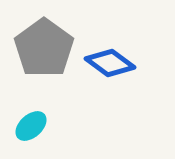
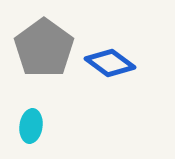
cyan ellipse: rotated 40 degrees counterclockwise
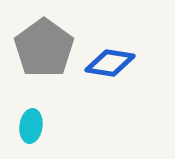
blue diamond: rotated 27 degrees counterclockwise
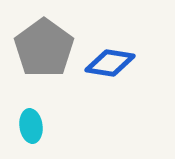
cyan ellipse: rotated 16 degrees counterclockwise
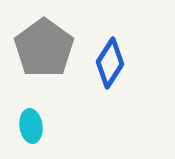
blue diamond: rotated 66 degrees counterclockwise
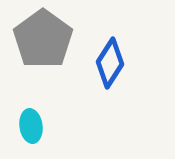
gray pentagon: moved 1 px left, 9 px up
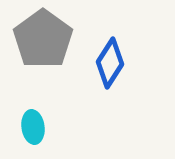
cyan ellipse: moved 2 px right, 1 px down
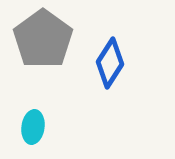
cyan ellipse: rotated 16 degrees clockwise
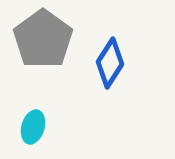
cyan ellipse: rotated 8 degrees clockwise
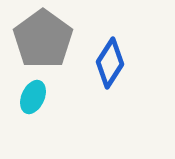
cyan ellipse: moved 30 px up; rotated 8 degrees clockwise
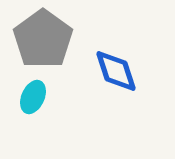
blue diamond: moved 6 px right, 8 px down; rotated 51 degrees counterclockwise
